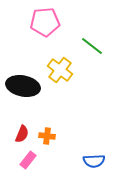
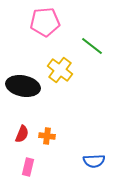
pink rectangle: moved 7 px down; rotated 24 degrees counterclockwise
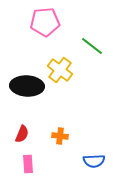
black ellipse: moved 4 px right; rotated 8 degrees counterclockwise
orange cross: moved 13 px right
pink rectangle: moved 3 px up; rotated 18 degrees counterclockwise
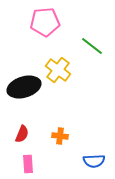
yellow cross: moved 2 px left
black ellipse: moved 3 px left, 1 px down; rotated 20 degrees counterclockwise
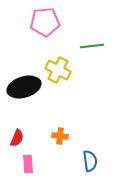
green line: rotated 45 degrees counterclockwise
yellow cross: rotated 10 degrees counterclockwise
red semicircle: moved 5 px left, 4 px down
blue semicircle: moved 4 px left; rotated 95 degrees counterclockwise
